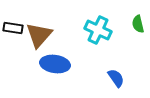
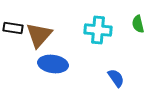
cyan cross: rotated 20 degrees counterclockwise
blue ellipse: moved 2 px left
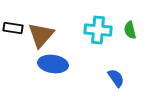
green semicircle: moved 8 px left, 6 px down
brown triangle: moved 2 px right
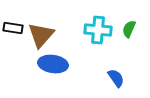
green semicircle: moved 1 px left, 1 px up; rotated 36 degrees clockwise
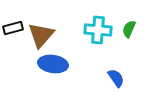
black rectangle: rotated 24 degrees counterclockwise
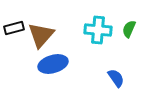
black rectangle: moved 1 px right
blue ellipse: rotated 24 degrees counterclockwise
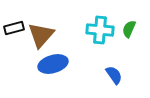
cyan cross: moved 2 px right
blue semicircle: moved 2 px left, 3 px up
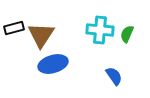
green semicircle: moved 2 px left, 5 px down
brown triangle: rotated 8 degrees counterclockwise
blue semicircle: moved 1 px down
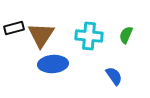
cyan cross: moved 11 px left, 6 px down
green semicircle: moved 1 px left, 1 px down
blue ellipse: rotated 12 degrees clockwise
